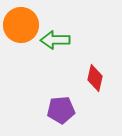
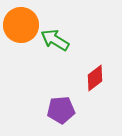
green arrow: rotated 32 degrees clockwise
red diamond: rotated 40 degrees clockwise
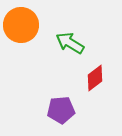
green arrow: moved 15 px right, 3 px down
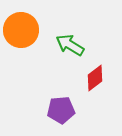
orange circle: moved 5 px down
green arrow: moved 2 px down
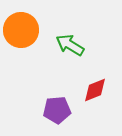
red diamond: moved 12 px down; rotated 16 degrees clockwise
purple pentagon: moved 4 px left
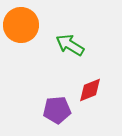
orange circle: moved 5 px up
red diamond: moved 5 px left
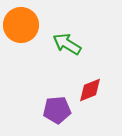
green arrow: moved 3 px left, 1 px up
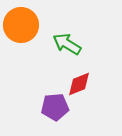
red diamond: moved 11 px left, 6 px up
purple pentagon: moved 2 px left, 3 px up
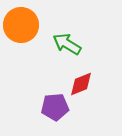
red diamond: moved 2 px right
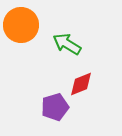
purple pentagon: rotated 12 degrees counterclockwise
